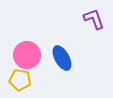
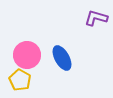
purple L-shape: moved 2 px right, 1 px up; rotated 55 degrees counterclockwise
yellow pentagon: rotated 20 degrees clockwise
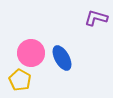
pink circle: moved 4 px right, 2 px up
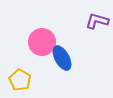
purple L-shape: moved 1 px right, 3 px down
pink circle: moved 11 px right, 11 px up
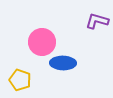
blue ellipse: moved 1 px right, 5 px down; rotated 60 degrees counterclockwise
yellow pentagon: rotated 10 degrees counterclockwise
